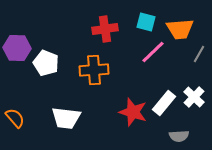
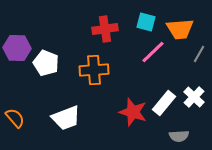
white trapezoid: rotated 28 degrees counterclockwise
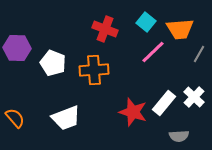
cyan square: rotated 24 degrees clockwise
red cross: rotated 30 degrees clockwise
white pentagon: moved 7 px right
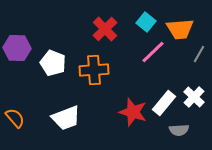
red cross: rotated 25 degrees clockwise
gray semicircle: moved 6 px up
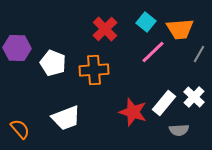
orange semicircle: moved 5 px right, 11 px down
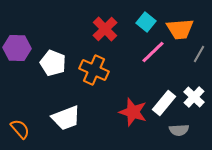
orange cross: rotated 28 degrees clockwise
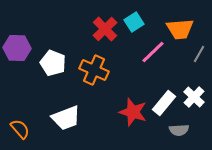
cyan square: moved 12 px left; rotated 18 degrees clockwise
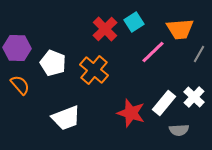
orange cross: rotated 16 degrees clockwise
red star: moved 2 px left, 1 px down
orange semicircle: moved 44 px up
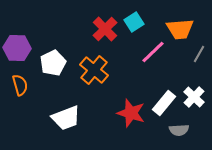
white pentagon: rotated 25 degrees clockwise
orange semicircle: rotated 25 degrees clockwise
